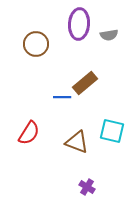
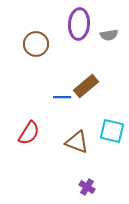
brown rectangle: moved 1 px right, 3 px down
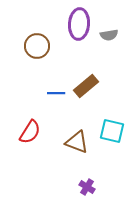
brown circle: moved 1 px right, 2 px down
blue line: moved 6 px left, 4 px up
red semicircle: moved 1 px right, 1 px up
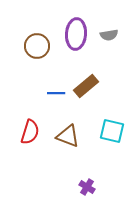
purple ellipse: moved 3 px left, 10 px down
red semicircle: rotated 15 degrees counterclockwise
brown triangle: moved 9 px left, 6 px up
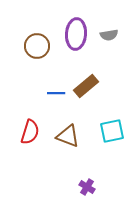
cyan square: rotated 25 degrees counterclockwise
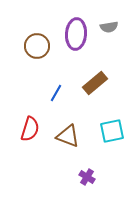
gray semicircle: moved 8 px up
brown rectangle: moved 9 px right, 3 px up
blue line: rotated 60 degrees counterclockwise
red semicircle: moved 3 px up
purple cross: moved 10 px up
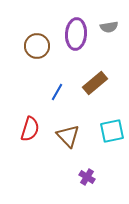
blue line: moved 1 px right, 1 px up
brown triangle: rotated 25 degrees clockwise
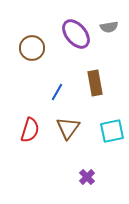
purple ellipse: rotated 44 degrees counterclockwise
brown circle: moved 5 px left, 2 px down
brown rectangle: rotated 60 degrees counterclockwise
red semicircle: moved 1 px down
brown triangle: moved 8 px up; rotated 20 degrees clockwise
purple cross: rotated 14 degrees clockwise
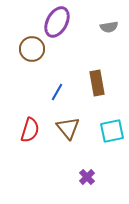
purple ellipse: moved 19 px left, 12 px up; rotated 68 degrees clockwise
brown circle: moved 1 px down
brown rectangle: moved 2 px right
brown triangle: rotated 15 degrees counterclockwise
